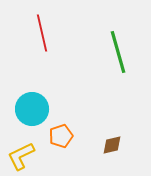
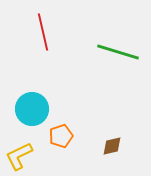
red line: moved 1 px right, 1 px up
green line: rotated 57 degrees counterclockwise
brown diamond: moved 1 px down
yellow L-shape: moved 2 px left
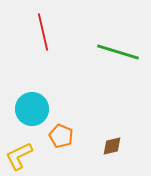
orange pentagon: rotated 30 degrees counterclockwise
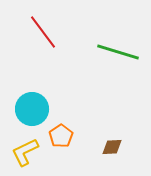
red line: rotated 24 degrees counterclockwise
orange pentagon: rotated 15 degrees clockwise
brown diamond: moved 1 px down; rotated 10 degrees clockwise
yellow L-shape: moved 6 px right, 4 px up
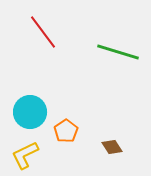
cyan circle: moved 2 px left, 3 px down
orange pentagon: moved 5 px right, 5 px up
brown diamond: rotated 60 degrees clockwise
yellow L-shape: moved 3 px down
